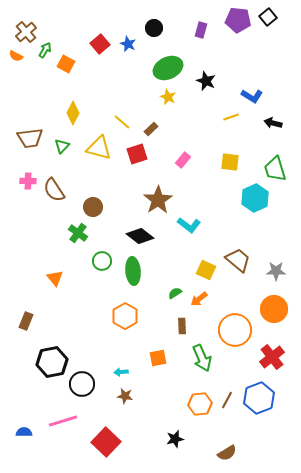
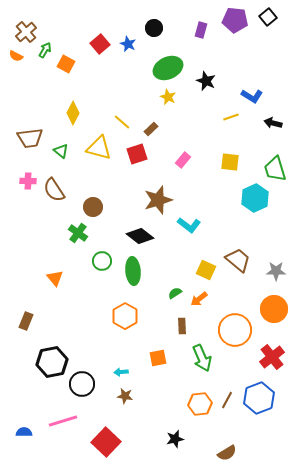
purple pentagon at (238, 20): moved 3 px left
green triangle at (62, 146): moved 1 px left, 5 px down; rotated 35 degrees counterclockwise
brown star at (158, 200): rotated 16 degrees clockwise
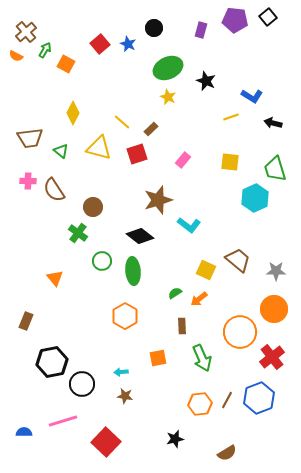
orange circle at (235, 330): moved 5 px right, 2 px down
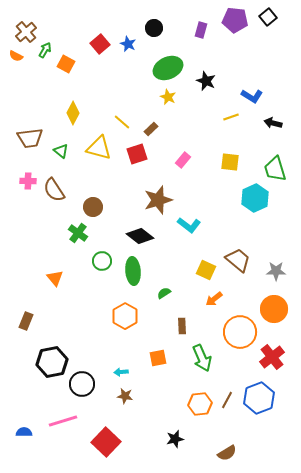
green semicircle at (175, 293): moved 11 px left
orange arrow at (199, 299): moved 15 px right
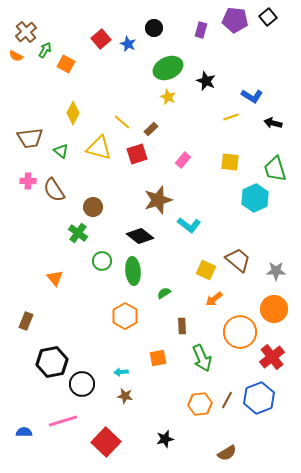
red square at (100, 44): moved 1 px right, 5 px up
black star at (175, 439): moved 10 px left
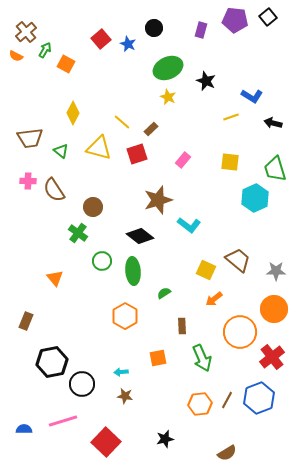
blue semicircle at (24, 432): moved 3 px up
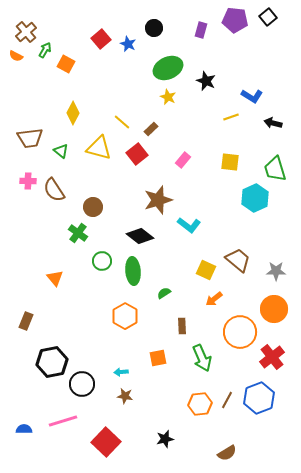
red square at (137, 154): rotated 20 degrees counterclockwise
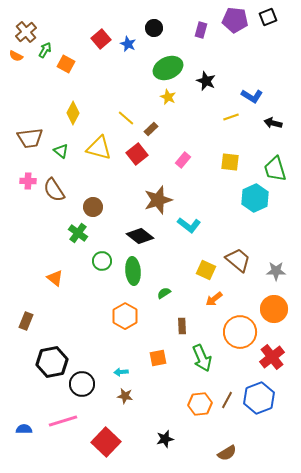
black square at (268, 17): rotated 18 degrees clockwise
yellow line at (122, 122): moved 4 px right, 4 px up
orange triangle at (55, 278): rotated 12 degrees counterclockwise
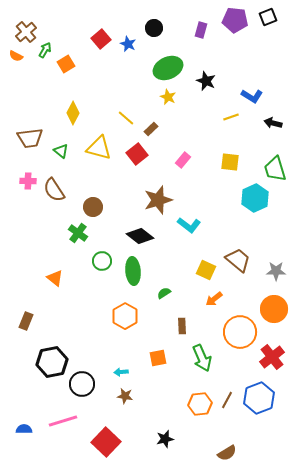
orange square at (66, 64): rotated 30 degrees clockwise
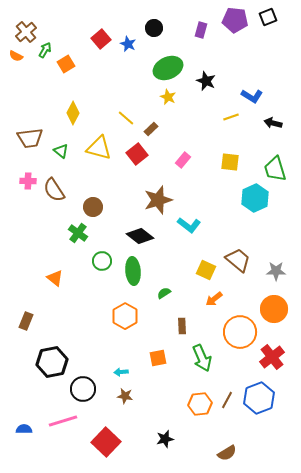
black circle at (82, 384): moved 1 px right, 5 px down
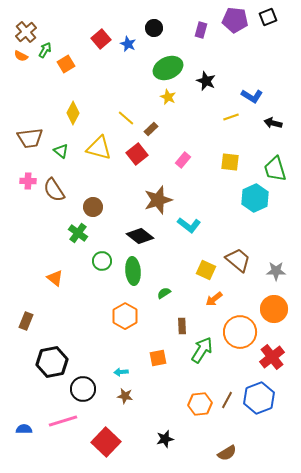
orange semicircle at (16, 56): moved 5 px right
green arrow at (202, 358): moved 8 px up; rotated 124 degrees counterclockwise
